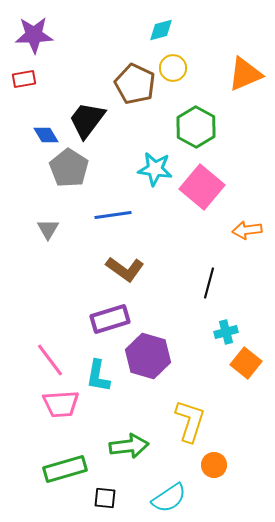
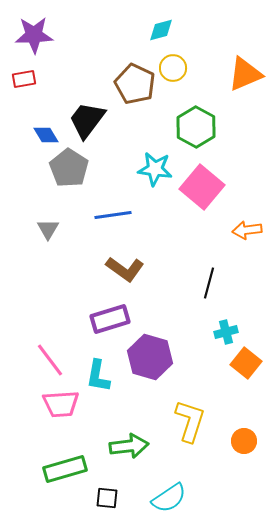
purple hexagon: moved 2 px right, 1 px down
orange circle: moved 30 px right, 24 px up
black square: moved 2 px right
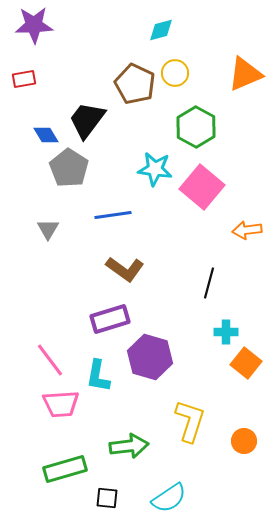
purple star: moved 10 px up
yellow circle: moved 2 px right, 5 px down
cyan cross: rotated 15 degrees clockwise
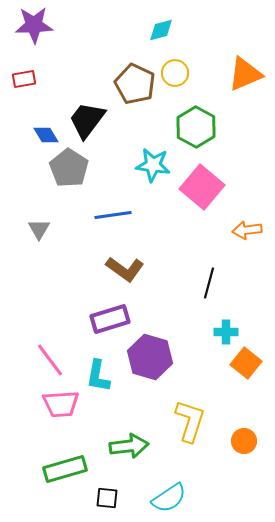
cyan star: moved 2 px left, 4 px up
gray triangle: moved 9 px left
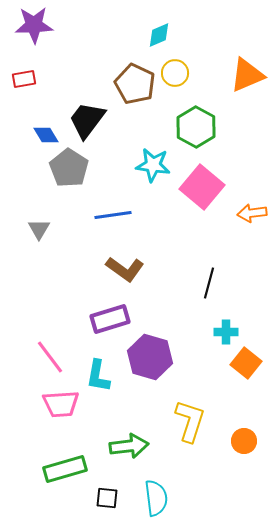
cyan diamond: moved 2 px left, 5 px down; rotated 8 degrees counterclockwise
orange triangle: moved 2 px right, 1 px down
orange arrow: moved 5 px right, 17 px up
pink line: moved 3 px up
cyan semicircle: moved 13 px left; rotated 63 degrees counterclockwise
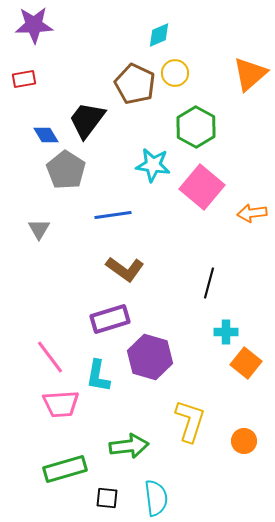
orange triangle: moved 3 px right, 1 px up; rotated 18 degrees counterclockwise
gray pentagon: moved 3 px left, 2 px down
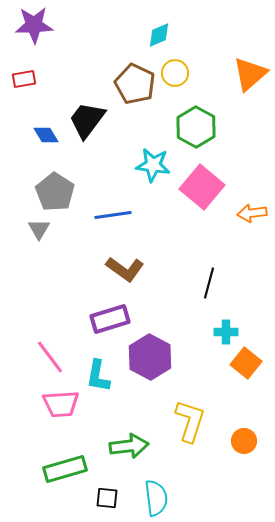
gray pentagon: moved 11 px left, 22 px down
purple hexagon: rotated 12 degrees clockwise
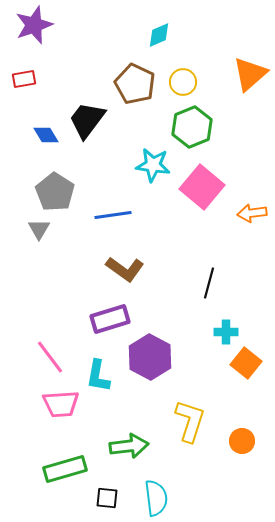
purple star: rotated 18 degrees counterclockwise
yellow circle: moved 8 px right, 9 px down
green hexagon: moved 4 px left; rotated 9 degrees clockwise
orange circle: moved 2 px left
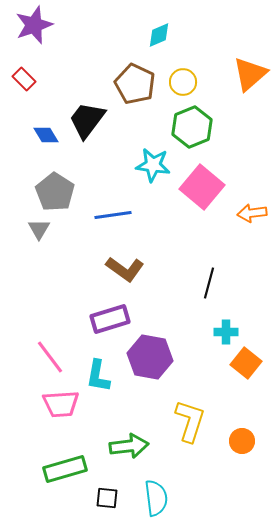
red rectangle: rotated 55 degrees clockwise
purple hexagon: rotated 18 degrees counterclockwise
